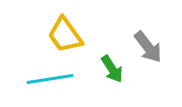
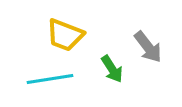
yellow trapezoid: rotated 33 degrees counterclockwise
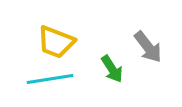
yellow trapezoid: moved 9 px left, 7 px down
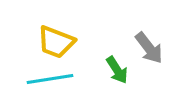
gray arrow: moved 1 px right, 1 px down
green arrow: moved 5 px right, 1 px down
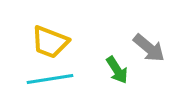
yellow trapezoid: moved 6 px left
gray arrow: rotated 12 degrees counterclockwise
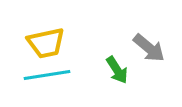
yellow trapezoid: moved 4 px left, 1 px down; rotated 33 degrees counterclockwise
cyan line: moved 3 px left, 4 px up
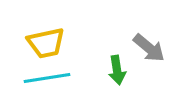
green arrow: rotated 24 degrees clockwise
cyan line: moved 3 px down
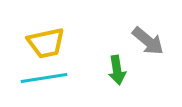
gray arrow: moved 1 px left, 7 px up
cyan line: moved 3 px left
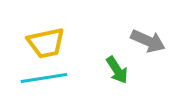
gray arrow: rotated 16 degrees counterclockwise
green arrow: rotated 24 degrees counterclockwise
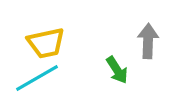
gray arrow: rotated 112 degrees counterclockwise
cyan line: moved 7 px left; rotated 21 degrees counterclockwise
